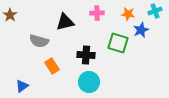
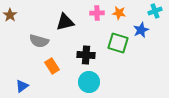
orange star: moved 9 px left, 1 px up
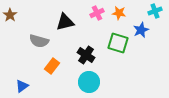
pink cross: rotated 24 degrees counterclockwise
black cross: rotated 30 degrees clockwise
orange rectangle: rotated 70 degrees clockwise
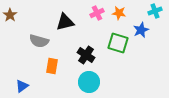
orange rectangle: rotated 28 degrees counterclockwise
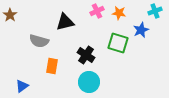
pink cross: moved 2 px up
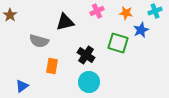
orange star: moved 7 px right
